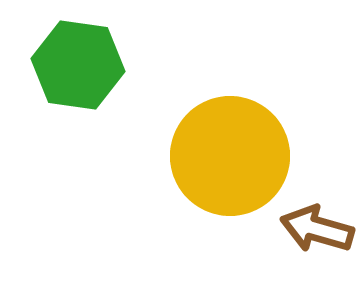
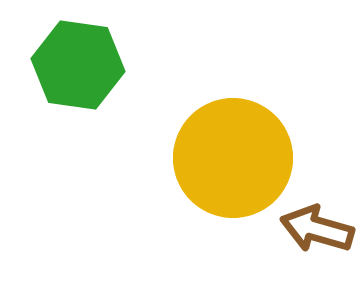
yellow circle: moved 3 px right, 2 px down
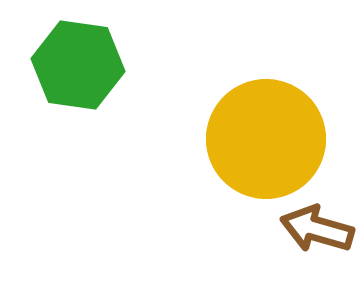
yellow circle: moved 33 px right, 19 px up
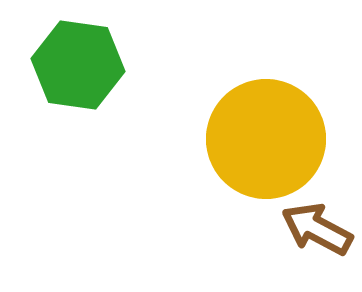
brown arrow: rotated 12 degrees clockwise
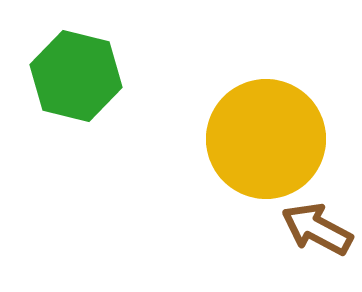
green hexagon: moved 2 px left, 11 px down; rotated 6 degrees clockwise
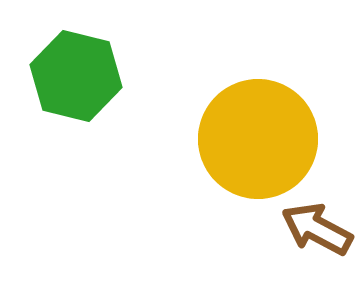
yellow circle: moved 8 px left
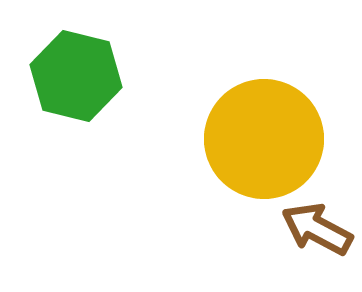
yellow circle: moved 6 px right
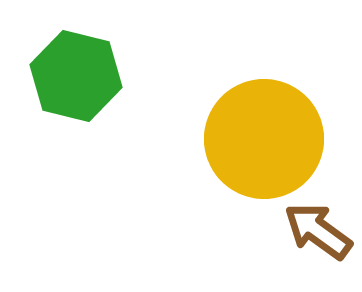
brown arrow: moved 1 px right, 2 px down; rotated 8 degrees clockwise
